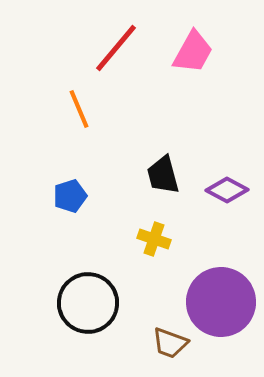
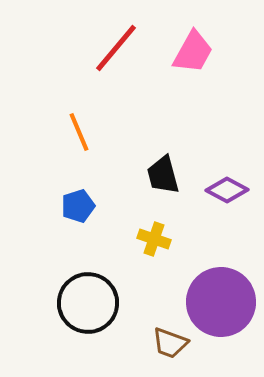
orange line: moved 23 px down
blue pentagon: moved 8 px right, 10 px down
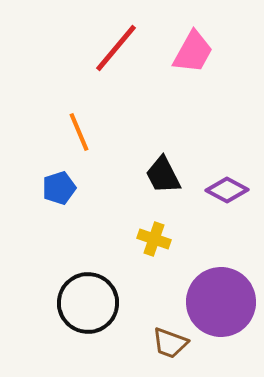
black trapezoid: rotated 12 degrees counterclockwise
blue pentagon: moved 19 px left, 18 px up
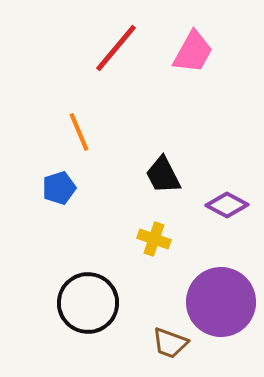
purple diamond: moved 15 px down
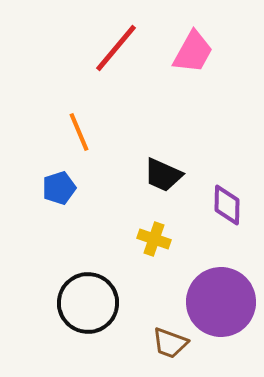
black trapezoid: rotated 39 degrees counterclockwise
purple diamond: rotated 63 degrees clockwise
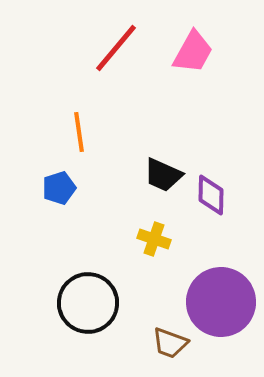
orange line: rotated 15 degrees clockwise
purple diamond: moved 16 px left, 10 px up
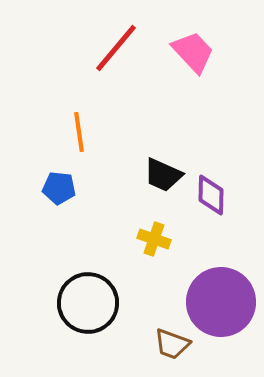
pink trapezoid: rotated 72 degrees counterclockwise
blue pentagon: rotated 24 degrees clockwise
brown trapezoid: moved 2 px right, 1 px down
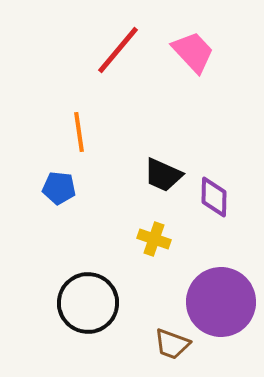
red line: moved 2 px right, 2 px down
purple diamond: moved 3 px right, 2 px down
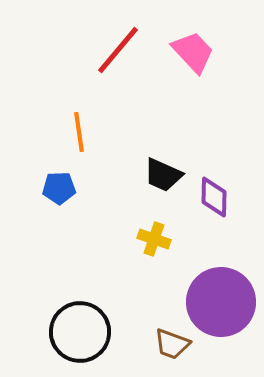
blue pentagon: rotated 8 degrees counterclockwise
black circle: moved 8 px left, 29 px down
